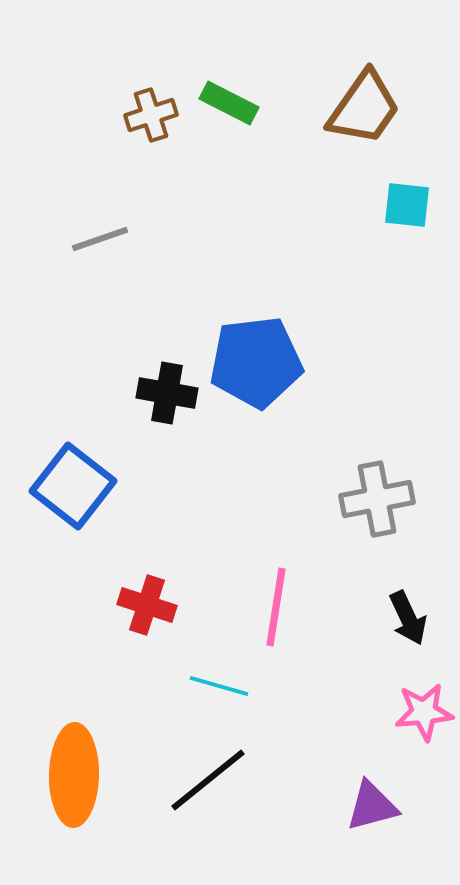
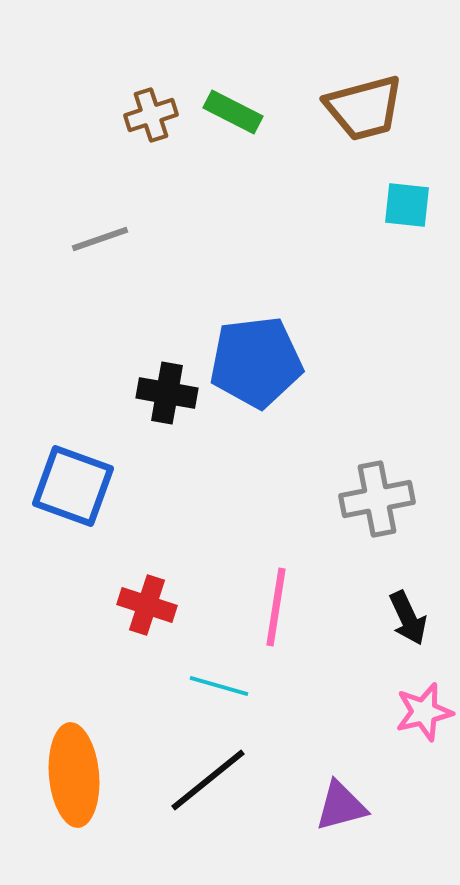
green rectangle: moved 4 px right, 9 px down
brown trapezoid: rotated 40 degrees clockwise
blue square: rotated 18 degrees counterclockwise
pink star: rotated 8 degrees counterclockwise
orange ellipse: rotated 6 degrees counterclockwise
purple triangle: moved 31 px left
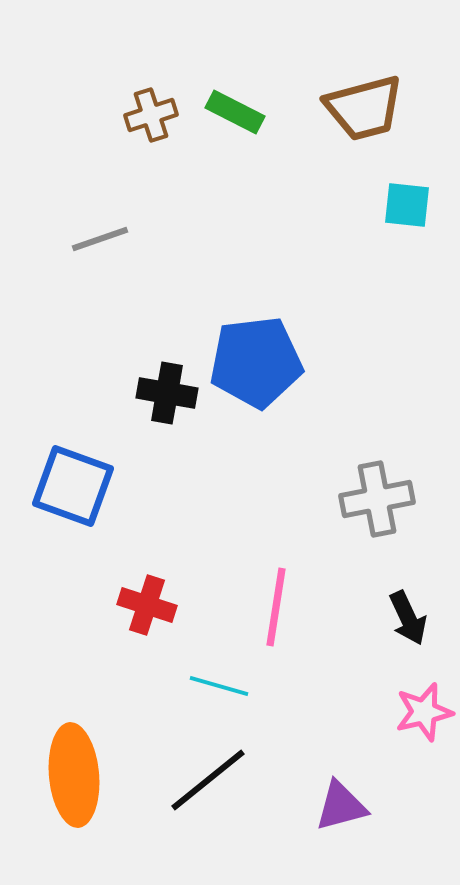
green rectangle: moved 2 px right
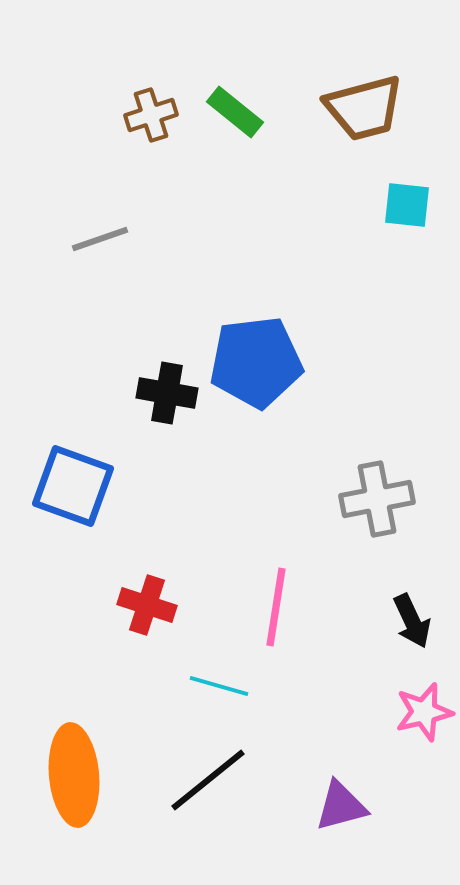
green rectangle: rotated 12 degrees clockwise
black arrow: moved 4 px right, 3 px down
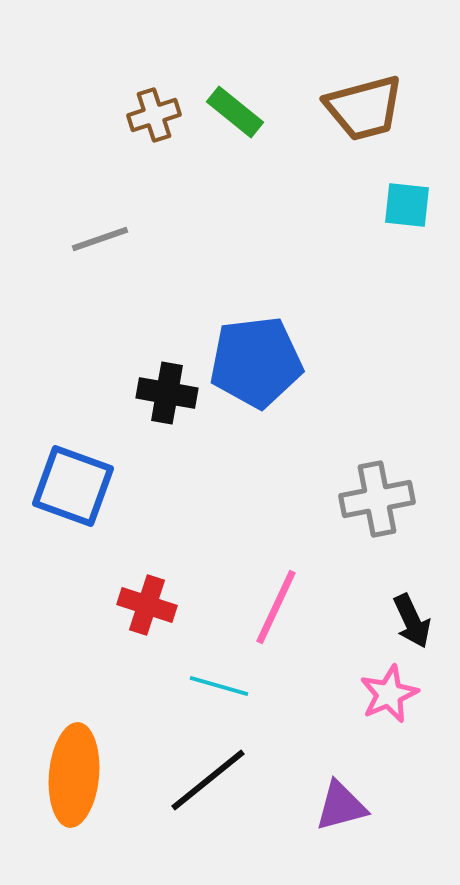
brown cross: moved 3 px right
pink line: rotated 16 degrees clockwise
pink star: moved 35 px left, 18 px up; rotated 10 degrees counterclockwise
orange ellipse: rotated 10 degrees clockwise
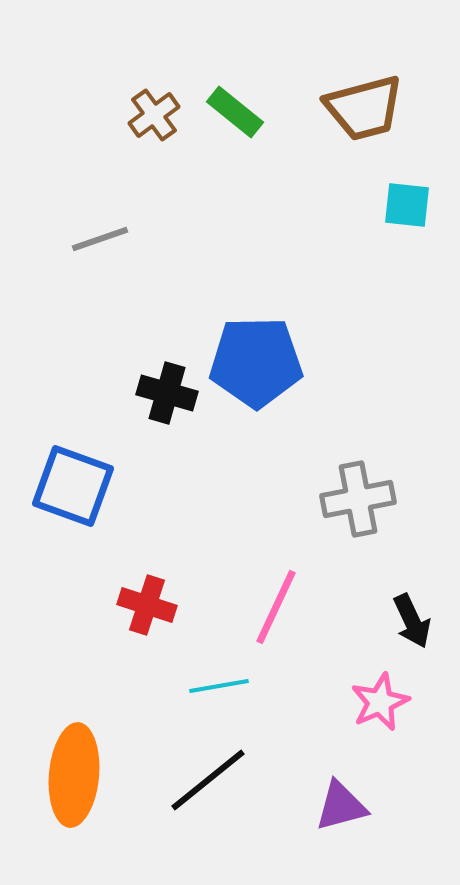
brown cross: rotated 18 degrees counterclockwise
blue pentagon: rotated 6 degrees clockwise
black cross: rotated 6 degrees clockwise
gray cross: moved 19 px left
cyan line: rotated 26 degrees counterclockwise
pink star: moved 9 px left, 8 px down
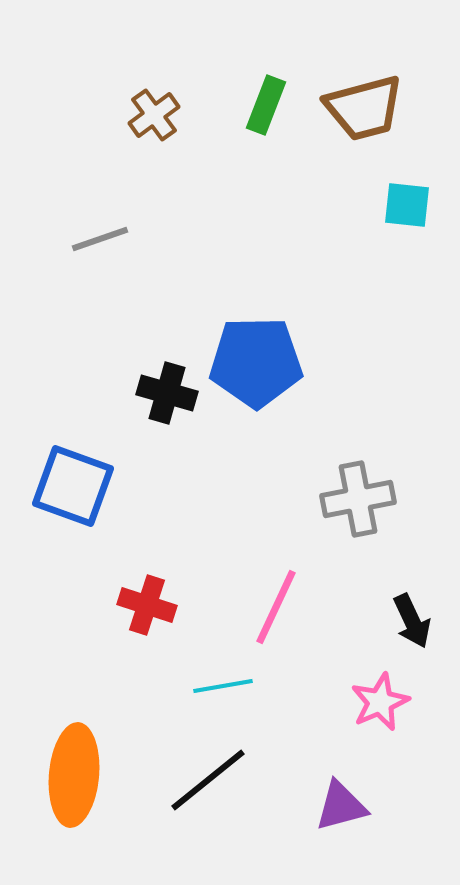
green rectangle: moved 31 px right, 7 px up; rotated 72 degrees clockwise
cyan line: moved 4 px right
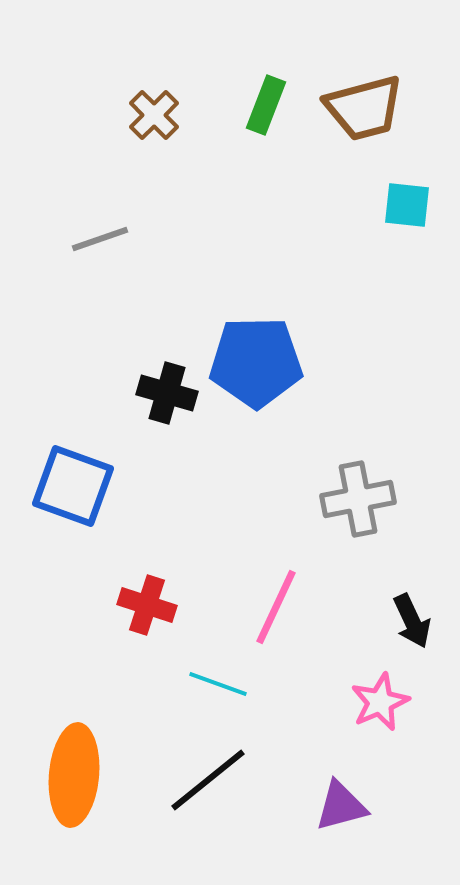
brown cross: rotated 9 degrees counterclockwise
cyan line: moved 5 px left, 2 px up; rotated 30 degrees clockwise
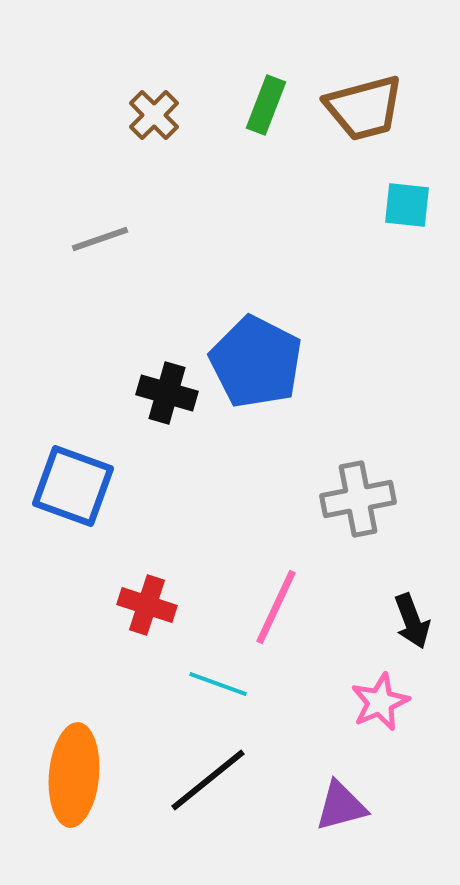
blue pentagon: rotated 28 degrees clockwise
black arrow: rotated 4 degrees clockwise
